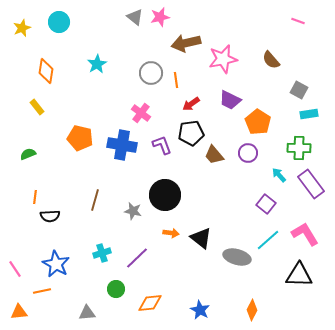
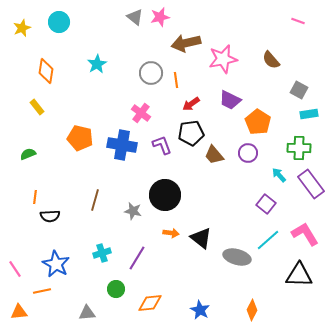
purple line at (137, 258): rotated 15 degrees counterclockwise
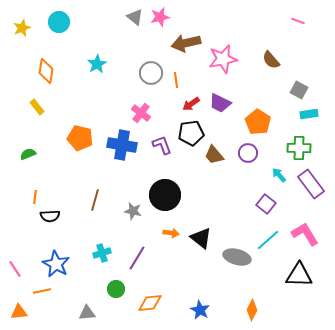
purple trapezoid at (230, 100): moved 10 px left, 3 px down
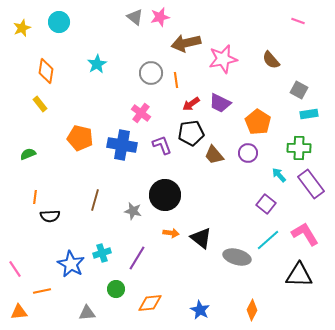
yellow rectangle at (37, 107): moved 3 px right, 3 px up
blue star at (56, 264): moved 15 px right
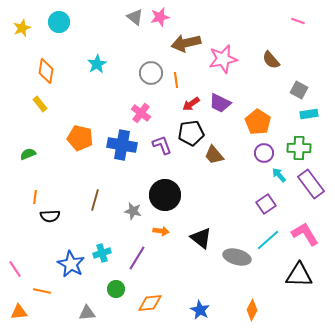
purple circle at (248, 153): moved 16 px right
purple square at (266, 204): rotated 18 degrees clockwise
orange arrow at (171, 233): moved 10 px left, 2 px up
orange line at (42, 291): rotated 24 degrees clockwise
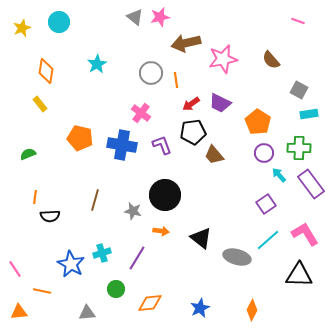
black pentagon at (191, 133): moved 2 px right, 1 px up
blue star at (200, 310): moved 2 px up; rotated 18 degrees clockwise
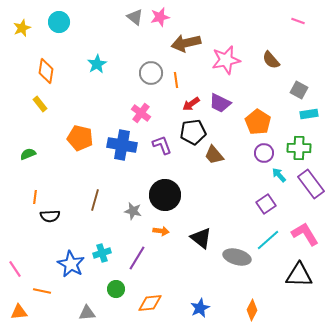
pink star at (223, 59): moved 3 px right, 1 px down
